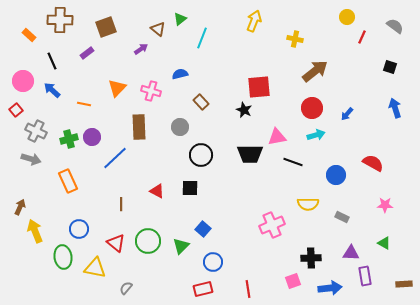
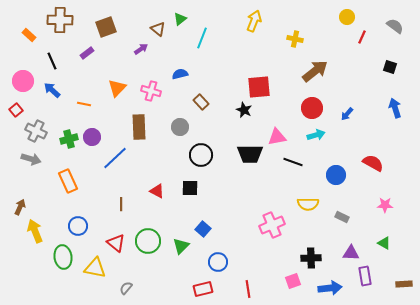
blue circle at (79, 229): moved 1 px left, 3 px up
blue circle at (213, 262): moved 5 px right
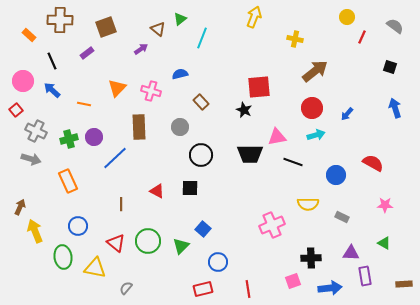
yellow arrow at (254, 21): moved 4 px up
purple circle at (92, 137): moved 2 px right
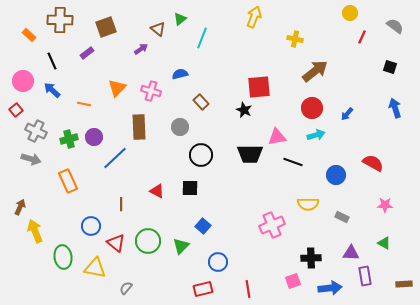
yellow circle at (347, 17): moved 3 px right, 4 px up
blue circle at (78, 226): moved 13 px right
blue square at (203, 229): moved 3 px up
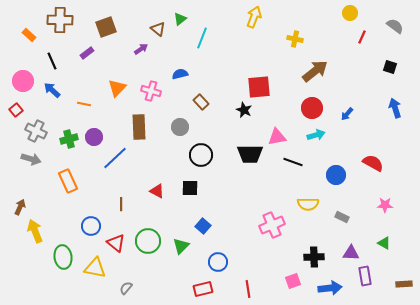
black cross at (311, 258): moved 3 px right, 1 px up
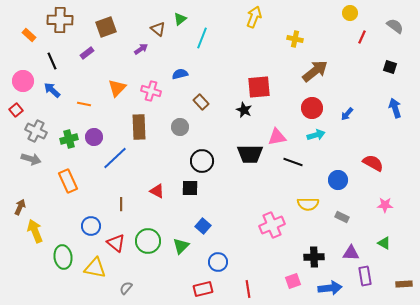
black circle at (201, 155): moved 1 px right, 6 px down
blue circle at (336, 175): moved 2 px right, 5 px down
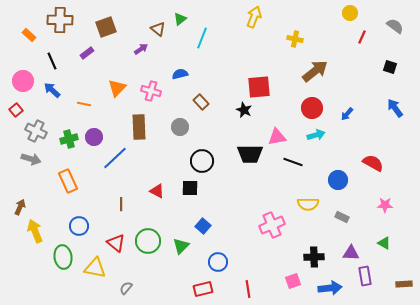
blue arrow at (395, 108): rotated 18 degrees counterclockwise
blue circle at (91, 226): moved 12 px left
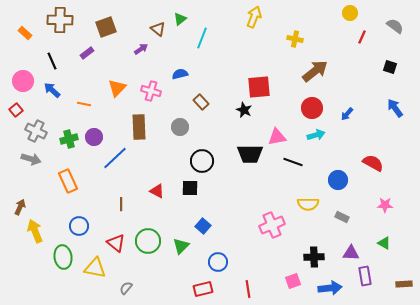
orange rectangle at (29, 35): moved 4 px left, 2 px up
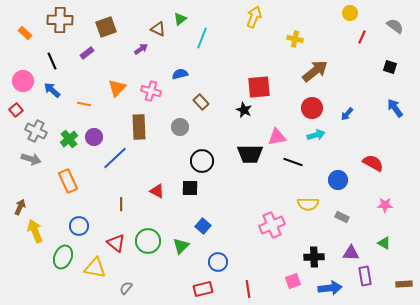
brown triangle at (158, 29): rotated 14 degrees counterclockwise
green cross at (69, 139): rotated 24 degrees counterclockwise
green ellipse at (63, 257): rotated 30 degrees clockwise
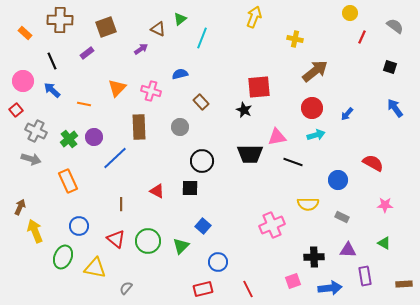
red triangle at (116, 243): moved 4 px up
purple triangle at (351, 253): moved 3 px left, 3 px up
red line at (248, 289): rotated 18 degrees counterclockwise
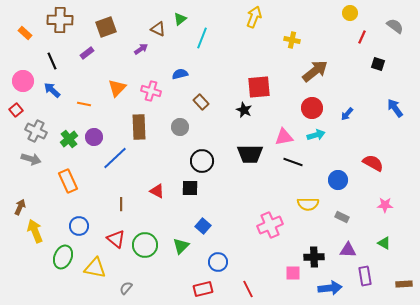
yellow cross at (295, 39): moved 3 px left, 1 px down
black square at (390, 67): moved 12 px left, 3 px up
pink triangle at (277, 137): moved 7 px right
pink cross at (272, 225): moved 2 px left
green circle at (148, 241): moved 3 px left, 4 px down
pink square at (293, 281): moved 8 px up; rotated 21 degrees clockwise
